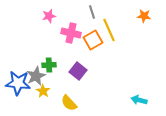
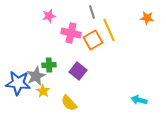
orange star: moved 3 px right, 2 px down
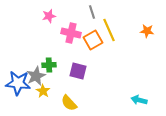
orange star: moved 13 px down
purple square: rotated 24 degrees counterclockwise
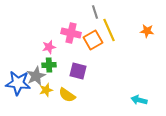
gray line: moved 3 px right
pink star: moved 31 px down
yellow star: moved 3 px right, 1 px up; rotated 24 degrees clockwise
yellow semicircle: moved 2 px left, 8 px up; rotated 12 degrees counterclockwise
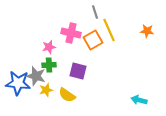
gray star: rotated 30 degrees counterclockwise
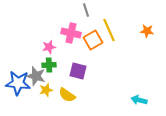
gray line: moved 9 px left, 2 px up
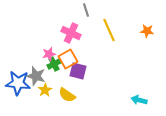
pink cross: rotated 12 degrees clockwise
orange square: moved 25 px left, 19 px down
pink star: moved 7 px down
green cross: moved 5 px right, 1 px up; rotated 24 degrees counterclockwise
yellow star: moved 1 px left; rotated 16 degrees counterclockwise
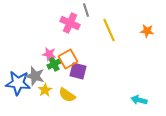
pink cross: moved 1 px left, 10 px up
pink star: rotated 24 degrees clockwise
gray star: moved 1 px left
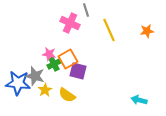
orange star: rotated 16 degrees counterclockwise
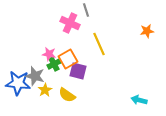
yellow line: moved 10 px left, 14 px down
